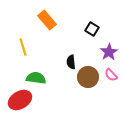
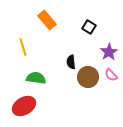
black square: moved 3 px left, 2 px up
red ellipse: moved 4 px right, 6 px down
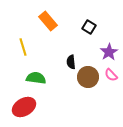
orange rectangle: moved 1 px right, 1 px down
red ellipse: moved 1 px down
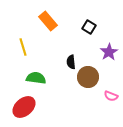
pink semicircle: moved 21 px down; rotated 24 degrees counterclockwise
red ellipse: rotated 10 degrees counterclockwise
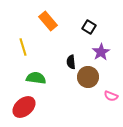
purple star: moved 8 px left
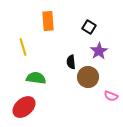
orange rectangle: rotated 36 degrees clockwise
purple star: moved 2 px left, 1 px up
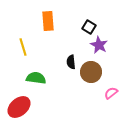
purple star: moved 6 px up; rotated 12 degrees counterclockwise
brown circle: moved 3 px right, 5 px up
pink semicircle: moved 3 px up; rotated 120 degrees clockwise
red ellipse: moved 5 px left
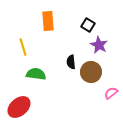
black square: moved 1 px left, 2 px up
green semicircle: moved 4 px up
